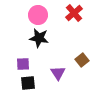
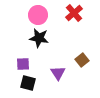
black square: rotated 21 degrees clockwise
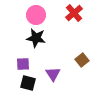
pink circle: moved 2 px left
black star: moved 3 px left
purple triangle: moved 5 px left, 1 px down
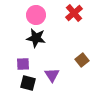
purple triangle: moved 1 px left, 1 px down
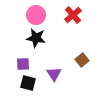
red cross: moved 1 px left, 2 px down
purple triangle: moved 2 px right, 1 px up
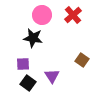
pink circle: moved 6 px right
black star: moved 3 px left
brown square: rotated 16 degrees counterclockwise
purple triangle: moved 2 px left, 2 px down
black square: rotated 21 degrees clockwise
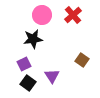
black star: moved 1 px down; rotated 18 degrees counterclockwise
purple square: moved 1 px right; rotated 24 degrees counterclockwise
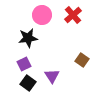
black star: moved 5 px left, 1 px up
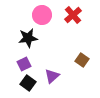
purple triangle: rotated 21 degrees clockwise
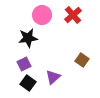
purple triangle: moved 1 px right, 1 px down
